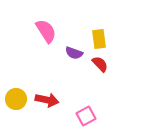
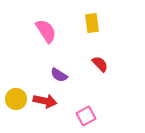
yellow rectangle: moved 7 px left, 16 px up
purple semicircle: moved 15 px left, 22 px down; rotated 12 degrees clockwise
red arrow: moved 2 px left, 1 px down
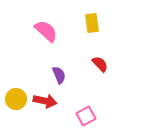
pink semicircle: rotated 15 degrees counterclockwise
purple semicircle: rotated 144 degrees counterclockwise
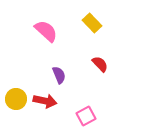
yellow rectangle: rotated 36 degrees counterclockwise
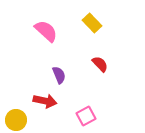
yellow circle: moved 21 px down
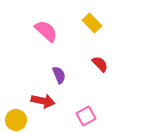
red arrow: moved 2 px left
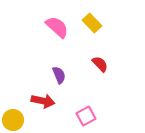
pink semicircle: moved 11 px right, 4 px up
yellow circle: moved 3 px left
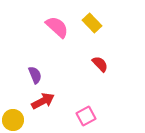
purple semicircle: moved 24 px left
red arrow: rotated 40 degrees counterclockwise
